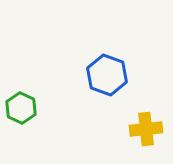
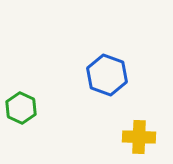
yellow cross: moved 7 px left, 8 px down; rotated 8 degrees clockwise
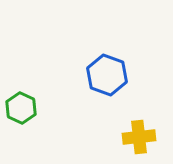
yellow cross: rotated 8 degrees counterclockwise
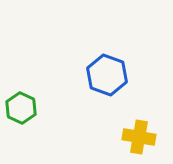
yellow cross: rotated 16 degrees clockwise
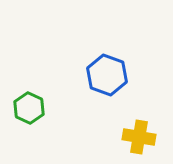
green hexagon: moved 8 px right
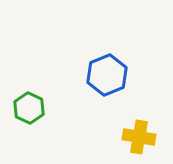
blue hexagon: rotated 18 degrees clockwise
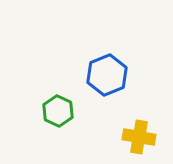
green hexagon: moved 29 px right, 3 px down
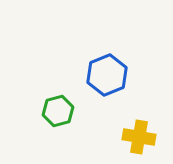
green hexagon: rotated 20 degrees clockwise
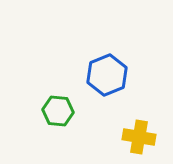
green hexagon: rotated 20 degrees clockwise
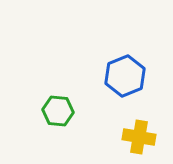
blue hexagon: moved 18 px right, 1 px down
